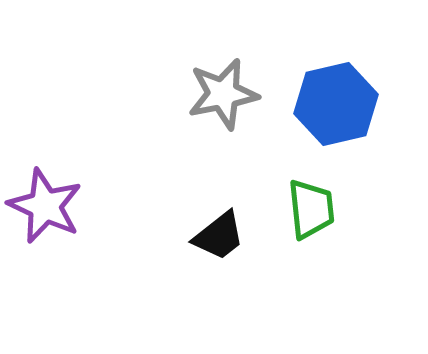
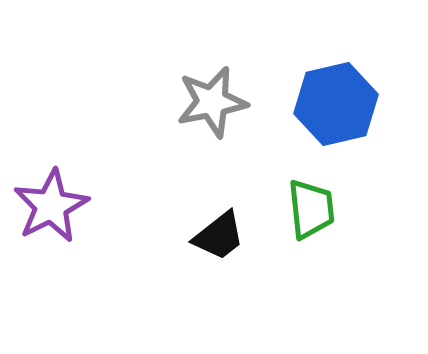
gray star: moved 11 px left, 8 px down
purple star: moved 6 px right; rotated 20 degrees clockwise
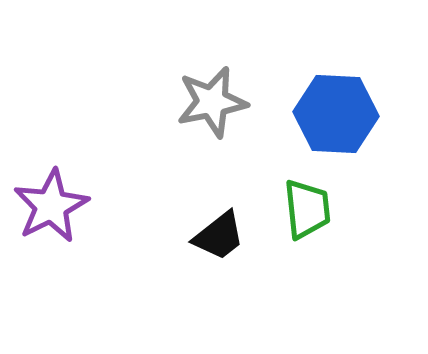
blue hexagon: moved 10 px down; rotated 16 degrees clockwise
green trapezoid: moved 4 px left
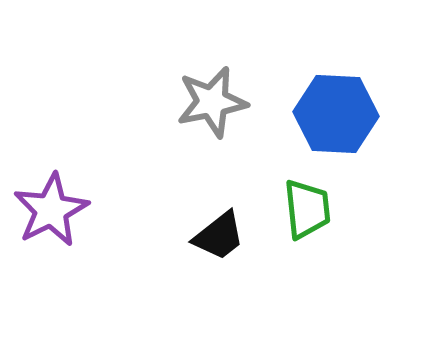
purple star: moved 4 px down
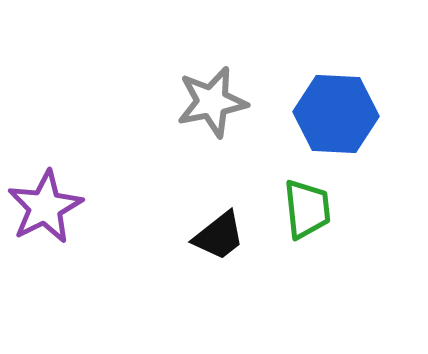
purple star: moved 6 px left, 3 px up
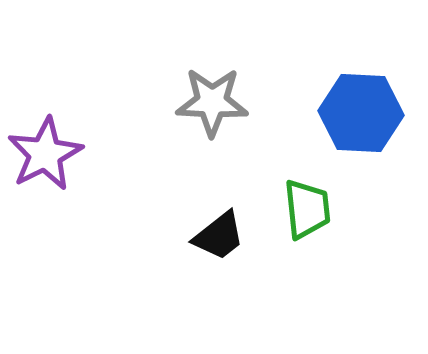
gray star: rotated 14 degrees clockwise
blue hexagon: moved 25 px right, 1 px up
purple star: moved 53 px up
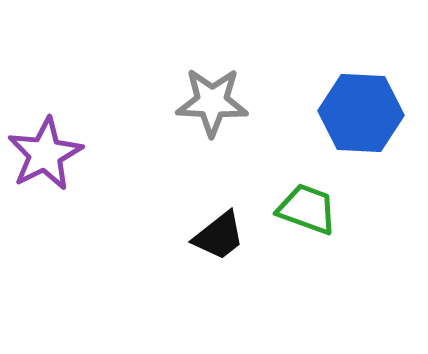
green trapezoid: rotated 64 degrees counterclockwise
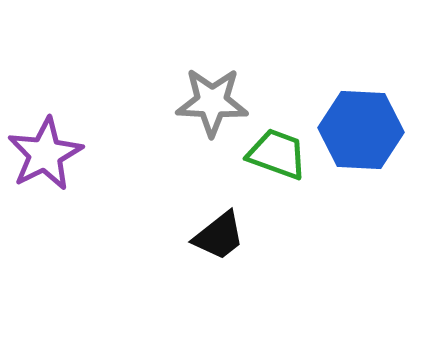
blue hexagon: moved 17 px down
green trapezoid: moved 30 px left, 55 px up
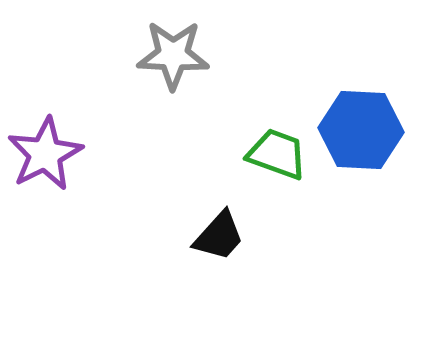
gray star: moved 39 px left, 47 px up
black trapezoid: rotated 10 degrees counterclockwise
